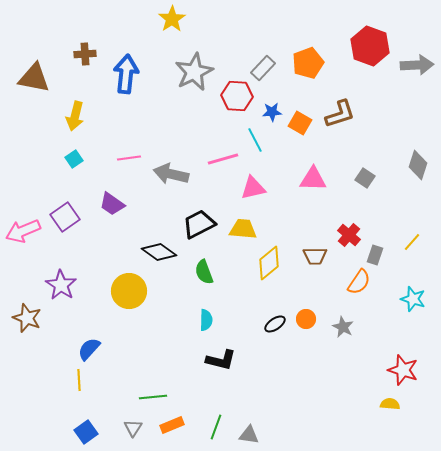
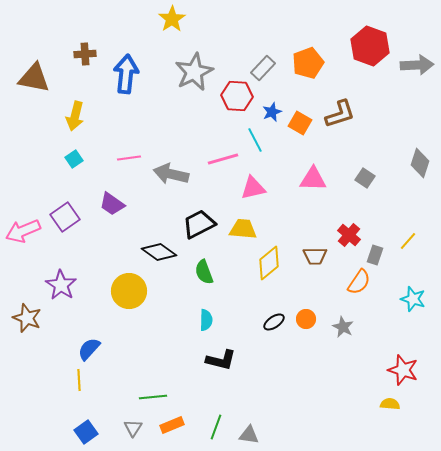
blue star at (272, 112): rotated 18 degrees counterclockwise
gray diamond at (418, 165): moved 2 px right, 2 px up
yellow line at (412, 242): moved 4 px left, 1 px up
black ellipse at (275, 324): moved 1 px left, 2 px up
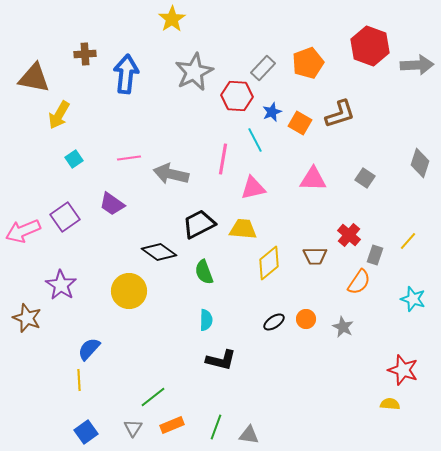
yellow arrow at (75, 116): moved 16 px left, 1 px up; rotated 16 degrees clockwise
pink line at (223, 159): rotated 64 degrees counterclockwise
green line at (153, 397): rotated 32 degrees counterclockwise
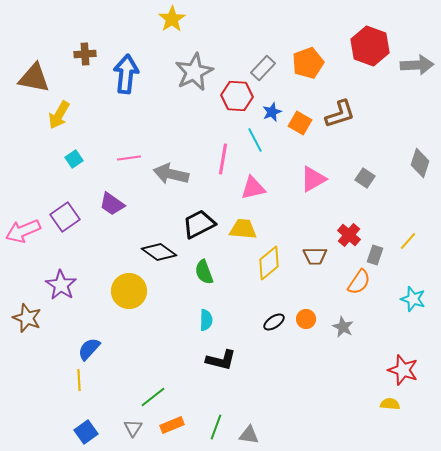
pink triangle at (313, 179): rotated 32 degrees counterclockwise
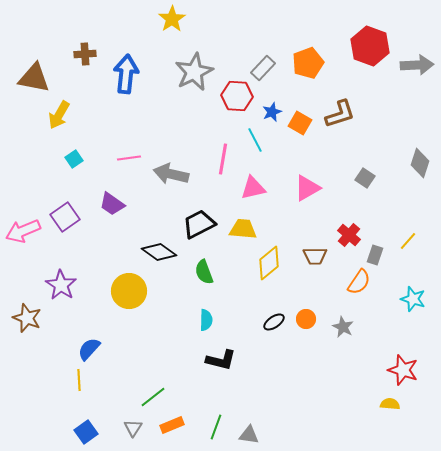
pink triangle at (313, 179): moved 6 px left, 9 px down
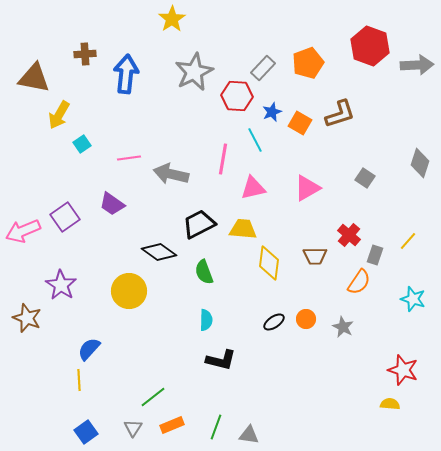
cyan square at (74, 159): moved 8 px right, 15 px up
yellow diamond at (269, 263): rotated 44 degrees counterclockwise
